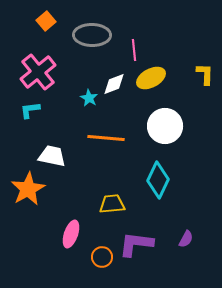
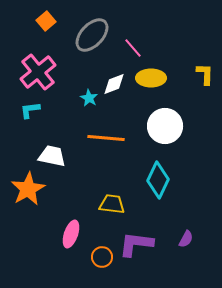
gray ellipse: rotated 48 degrees counterclockwise
pink line: moved 1 px left, 2 px up; rotated 35 degrees counterclockwise
yellow ellipse: rotated 28 degrees clockwise
yellow trapezoid: rotated 12 degrees clockwise
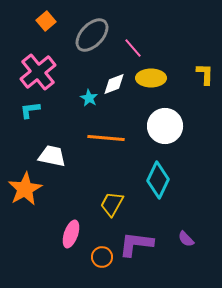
orange star: moved 3 px left
yellow trapezoid: rotated 68 degrees counterclockwise
purple semicircle: rotated 108 degrees clockwise
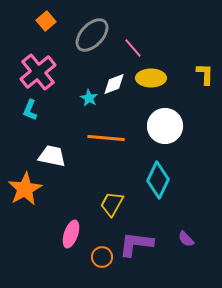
cyan L-shape: rotated 60 degrees counterclockwise
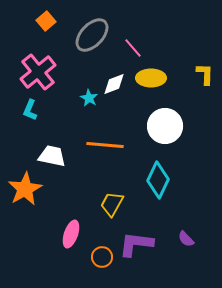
orange line: moved 1 px left, 7 px down
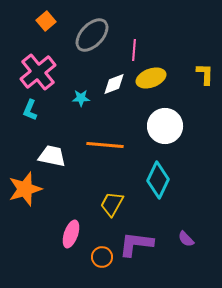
pink line: moved 1 px right, 2 px down; rotated 45 degrees clockwise
yellow ellipse: rotated 20 degrees counterclockwise
cyan star: moved 8 px left; rotated 30 degrees counterclockwise
orange star: rotated 12 degrees clockwise
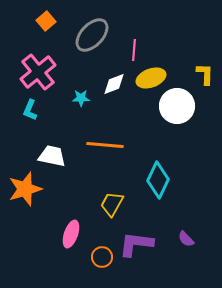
white circle: moved 12 px right, 20 px up
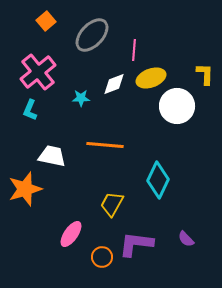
pink ellipse: rotated 16 degrees clockwise
